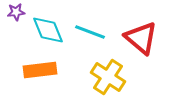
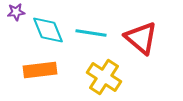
cyan line: moved 1 px right, 1 px down; rotated 12 degrees counterclockwise
yellow cross: moved 4 px left
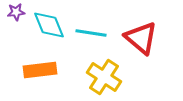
cyan diamond: moved 1 px right, 5 px up
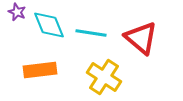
purple star: moved 1 px right; rotated 30 degrees clockwise
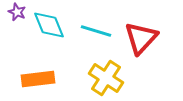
cyan line: moved 5 px right, 2 px up; rotated 8 degrees clockwise
red triangle: rotated 33 degrees clockwise
orange rectangle: moved 2 px left, 9 px down
yellow cross: moved 2 px right, 1 px down
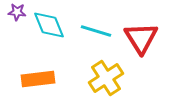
purple star: rotated 18 degrees counterclockwise
red triangle: rotated 15 degrees counterclockwise
yellow cross: rotated 24 degrees clockwise
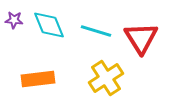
purple star: moved 3 px left, 8 px down
